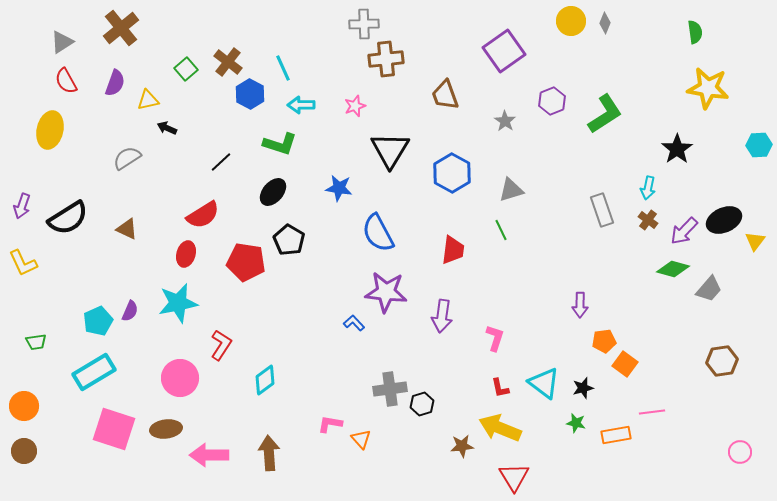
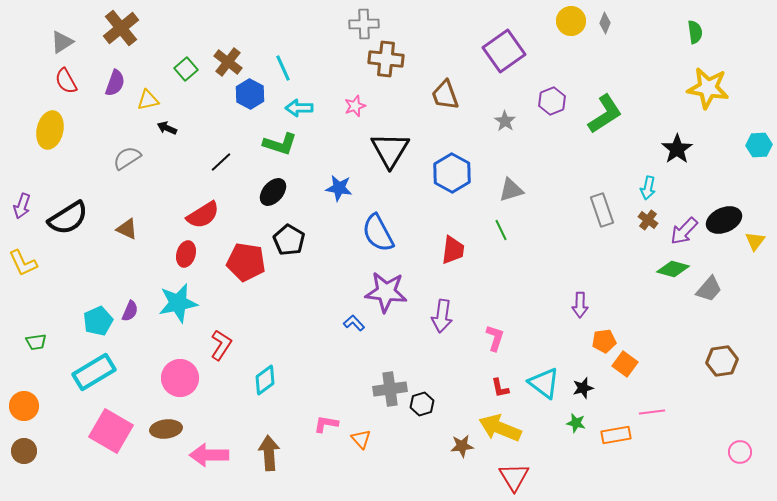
brown cross at (386, 59): rotated 12 degrees clockwise
cyan arrow at (301, 105): moved 2 px left, 3 px down
pink L-shape at (330, 424): moved 4 px left
pink square at (114, 429): moved 3 px left, 2 px down; rotated 12 degrees clockwise
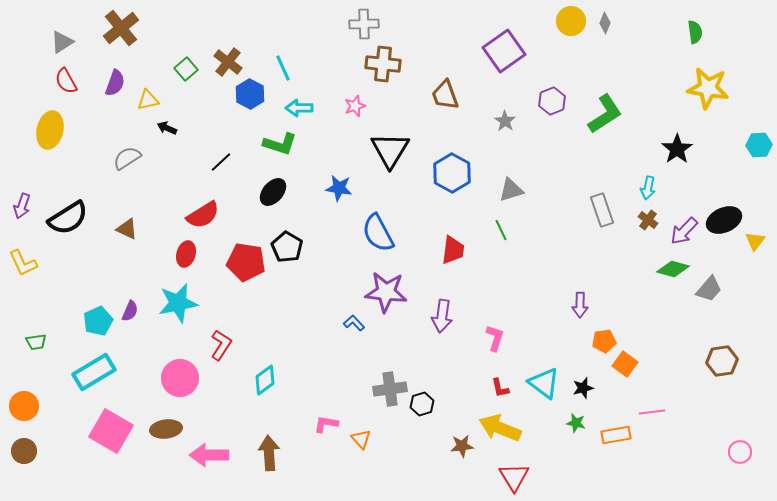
brown cross at (386, 59): moved 3 px left, 5 px down
black pentagon at (289, 240): moved 2 px left, 7 px down
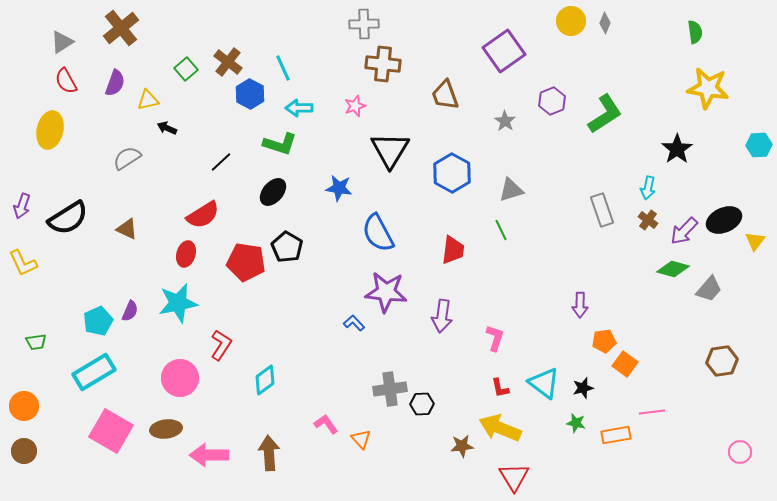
black hexagon at (422, 404): rotated 15 degrees clockwise
pink L-shape at (326, 424): rotated 45 degrees clockwise
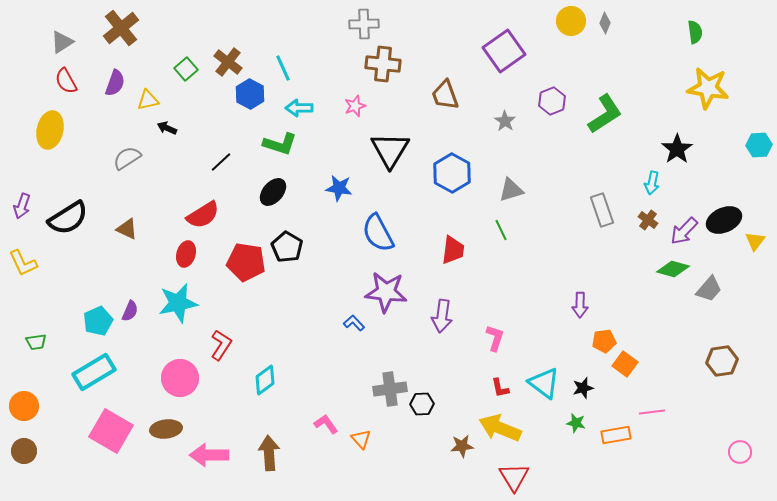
cyan arrow at (648, 188): moved 4 px right, 5 px up
